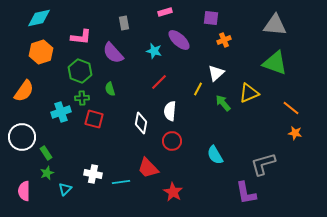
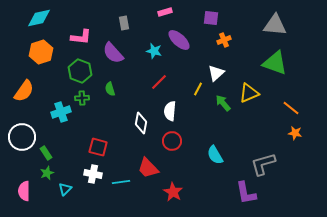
red square: moved 4 px right, 28 px down
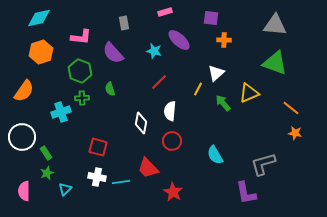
orange cross: rotated 24 degrees clockwise
white cross: moved 4 px right, 3 px down
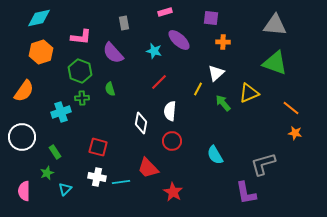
orange cross: moved 1 px left, 2 px down
green rectangle: moved 9 px right, 1 px up
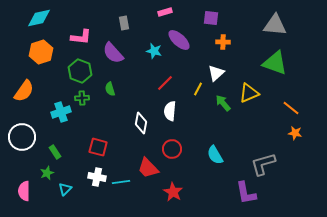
red line: moved 6 px right, 1 px down
red circle: moved 8 px down
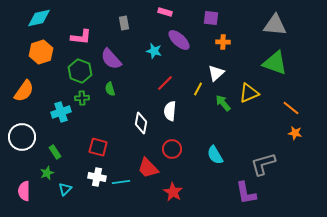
pink rectangle: rotated 32 degrees clockwise
purple semicircle: moved 2 px left, 6 px down
